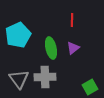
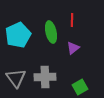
green ellipse: moved 16 px up
gray triangle: moved 3 px left, 1 px up
green square: moved 10 px left
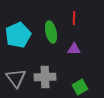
red line: moved 2 px right, 2 px up
purple triangle: moved 1 px right, 1 px down; rotated 40 degrees clockwise
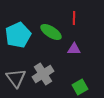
green ellipse: rotated 45 degrees counterclockwise
gray cross: moved 2 px left, 3 px up; rotated 30 degrees counterclockwise
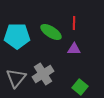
red line: moved 5 px down
cyan pentagon: moved 1 px left, 1 px down; rotated 25 degrees clockwise
gray triangle: rotated 15 degrees clockwise
green square: rotated 21 degrees counterclockwise
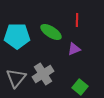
red line: moved 3 px right, 3 px up
purple triangle: rotated 24 degrees counterclockwise
